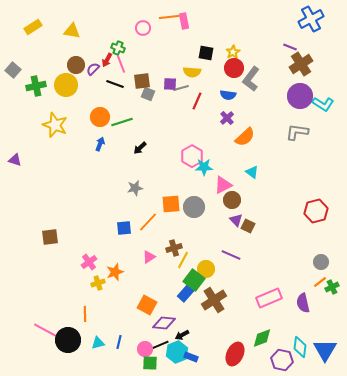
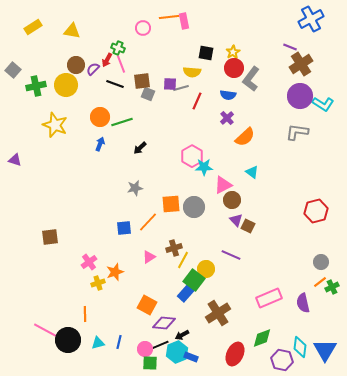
brown cross at (214, 300): moved 4 px right, 13 px down
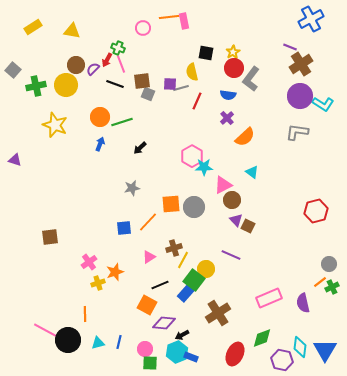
yellow semicircle at (192, 72): rotated 72 degrees clockwise
gray star at (135, 188): moved 3 px left
gray circle at (321, 262): moved 8 px right, 2 px down
black line at (160, 345): moved 60 px up
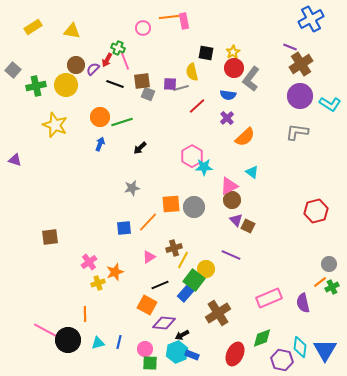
pink line at (121, 64): moved 4 px right, 3 px up
red line at (197, 101): moved 5 px down; rotated 24 degrees clockwise
cyan L-shape at (323, 104): moved 7 px right
pink triangle at (223, 185): moved 6 px right, 1 px down
blue rectangle at (191, 357): moved 1 px right, 2 px up
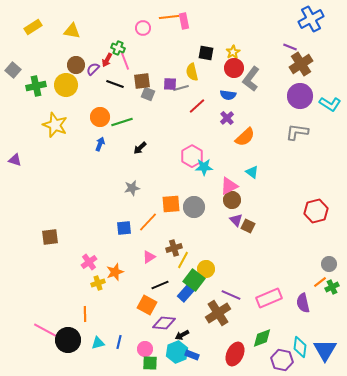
purple line at (231, 255): moved 40 px down
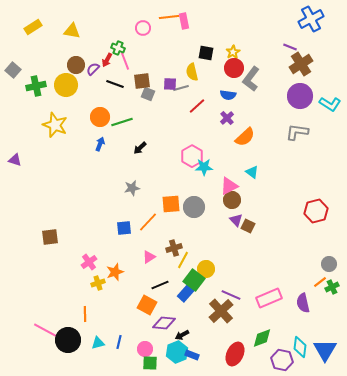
brown cross at (218, 313): moved 3 px right, 2 px up; rotated 10 degrees counterclockwise
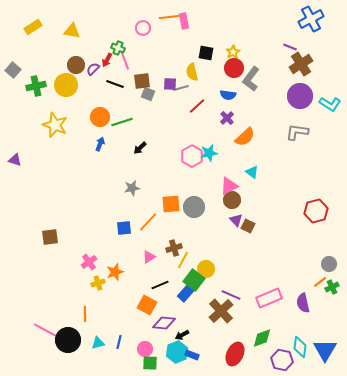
cyan star at (204, 167): moved 5 px right, 14 px up; rotated 12 degrees counterclockwise
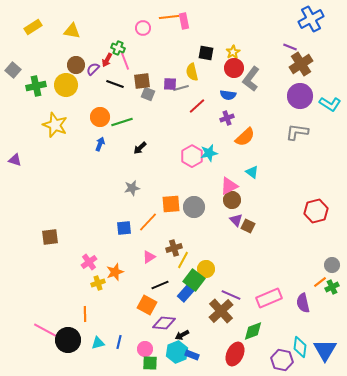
purple cross at (227, 118): rotated 24 degrees clockwise
gray circle at (329, 264): moved 3 px right, 1 px down
green diamond at (262, 338): moved 9 px left, 7 px up
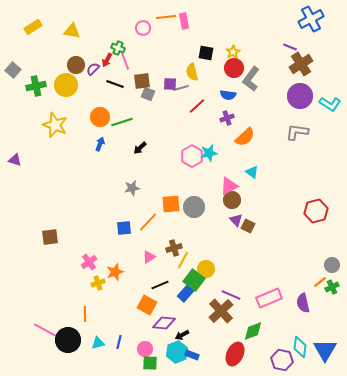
orange line at (169, 17): moved 3 px left
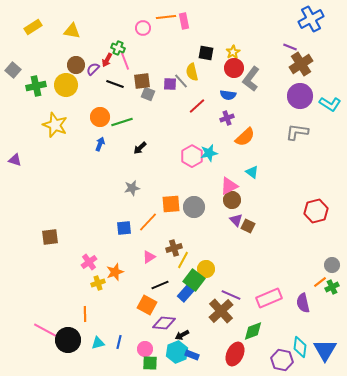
gray line at (181, 88): moved 7 px up; rotated 63 degrees clockwise
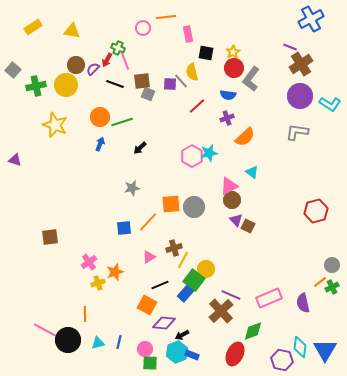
pink rectangle at (184, 21): moved 4 px right, 13 px down
